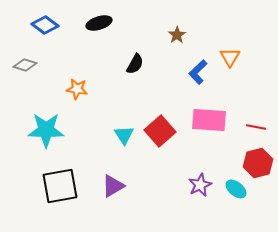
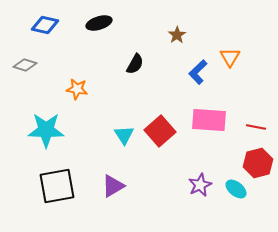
blue diamond: rotated 24 degrees counterclockwise
black square: moved 3 px left
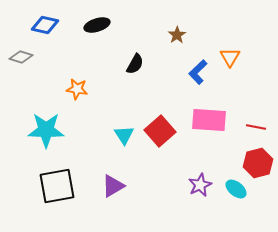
black ellipse: moved 2 px left, 2 px down
gray diamond: moved 4 px left, 8 px up
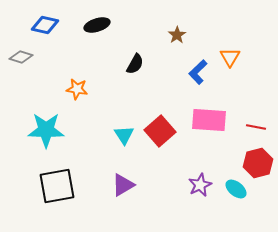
purple triangle: moved 10 px right, 1 px up
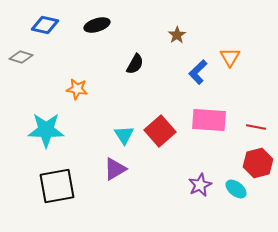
purple triangle: moved 8 px left, 16 px up
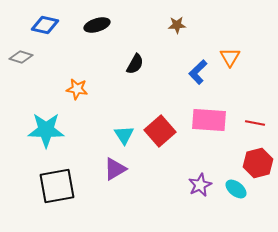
brown star: moved 10 px up; rotated 30 degrees clockwise
red line: moved 1 px left, 4 px up
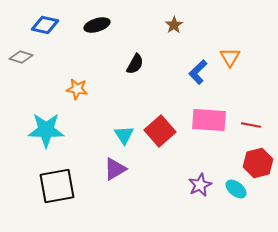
brown star: moved 3 px left; rotated 30 degrees counterclockwise
red line: moved 4 px left, 2 px down
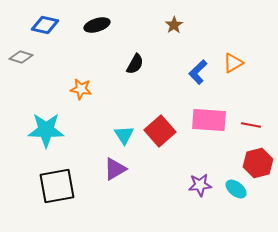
orange triangle: moved 3 px right, 6 px down; rotated 30 degrees clockwise
orange star: moved 4 px right
purple star: rotated 20 degrees clockwise
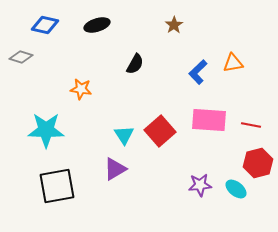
orange triangle: rotated 20 degrees clockwise
